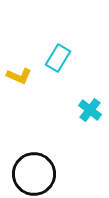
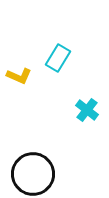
cyan cross: moved 3 px left
black circle: moved 1 px left
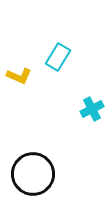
cyan rectangle: moved 1 px up
cyan cross: moved 5 px right, 1 px up; rotated 25 degrees clockwise
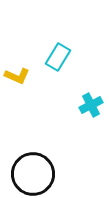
yellow L-shape: moved 2 px left
cyan cross: moved 1 px left, 4 px up
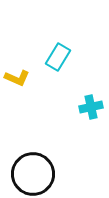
yellow L-shape: moved 2 px down
cyan cross: moved 2 px down; rotated 15 degrees clockwise
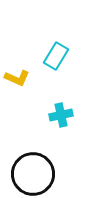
cyan rectangle: moved 2 px left, 1 px up
cyan cross: moved 30 px left, 8 px down
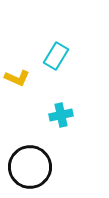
black circle: moved 3 px left, 7 px up
